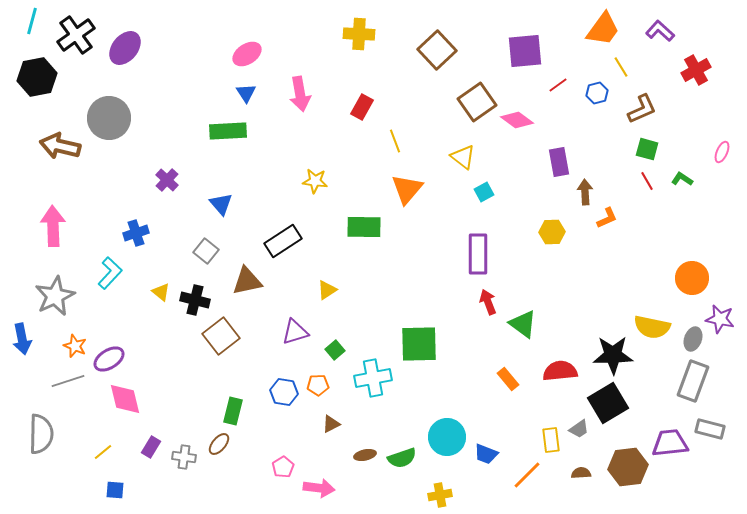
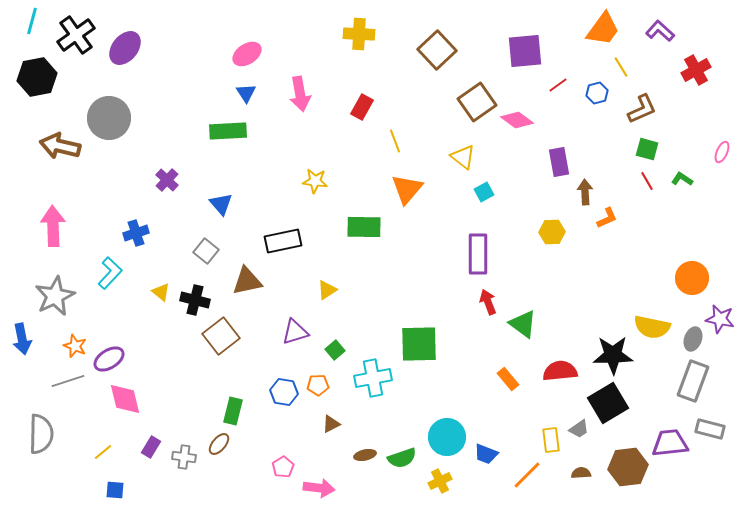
black rectangle at (283, 241): rotated 21 degrees clockwise
yellow cross at (440, 495): moved 14 px up; rotated 15 degrees counterclockwise
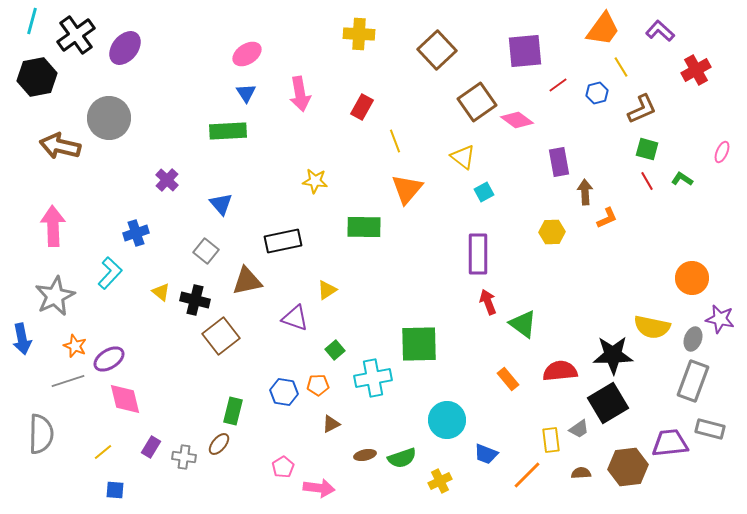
purple triangle at (295, 332): moved 14 px up; rotated 36 degrees clockwise
cyan circle at (447, 437): moved 17 px up
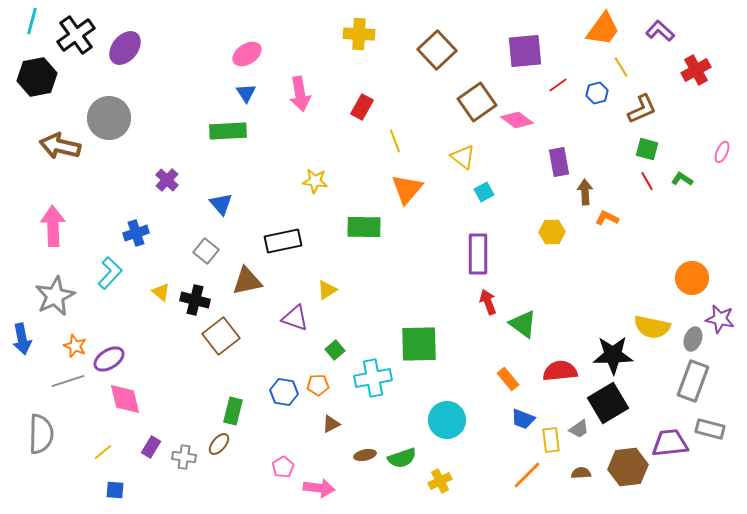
orange L-shape at (607, 218): rotated 130 degrees counterclockwise
blue trapezoid at (486, 454): moved 37 px right, 35 px up
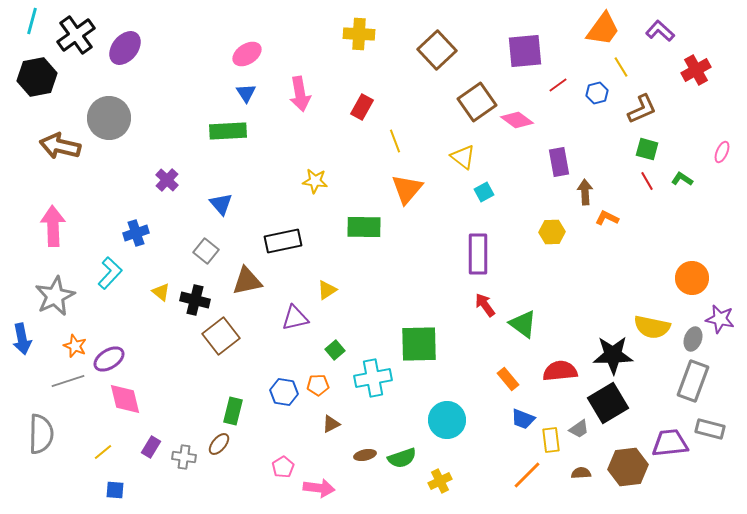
red arrow at (488, 302): moved 3 px left, 3 px down; rotated 15 degrees counterclockwise
purple triangle at (295, 318): rotated 32 degrees counterclockwise
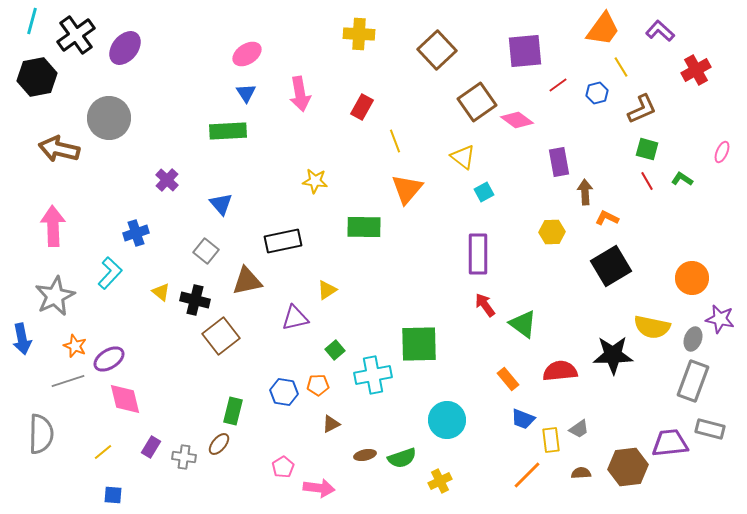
brown arrow at (60, 146): moved 1 px left, 3 px down
cyan cross at (373, 378): moved 3 px up
black square at (608, 403): moved 3 px right, 137 px up
blue square at (115, 490): moved 2 px left, 5 px down
